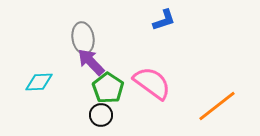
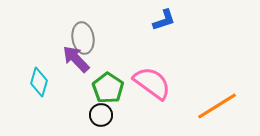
purple arrow: moved 15 px left, 3 px up
cyan diamond: rotated 72 degrees counterclockwise
orange line: rotated 6 degrees clockwise
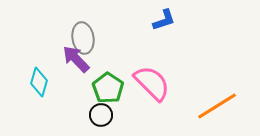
pink semicircle: rotated 9 degrees clockwise
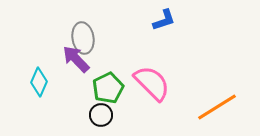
cyan diamond: rotated 8 degrees clockwise
green pentagon: rotated 12 degrees clockwise
orange line: moved 1 px down
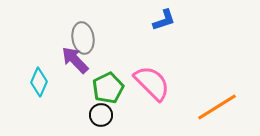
purple arrow: moved 1 px left, 1 px down
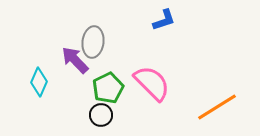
gray ellipse: moved 10 px right, 4 px down; rotated 16 degrees clockwise
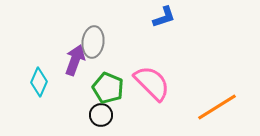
blue L-shape: moved 3 px up
purple arrow: rotated 64 degrees clockwise
green pentagon: rotated 24 degrees counterclockwise
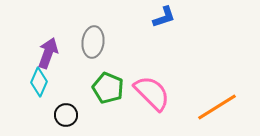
purple arrow: moved 27 px left, 7 px up
pink semicircle: moved 10 px down
black circle: moved 35 px left
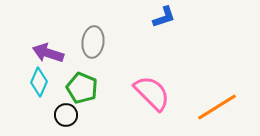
purple arrow: rotated 92 degrees counterclockwise
green pentagon: moved 26 px left
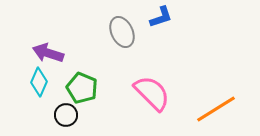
blue L-shape: moved 3 px left
gray ellipse: moved 29 px right, 10 px up; rotated 32 degrees counterclockwise
orange line: moved 1 px left, 2 px down
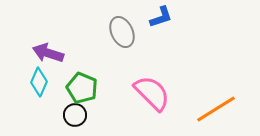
black circle: moved 9 px right
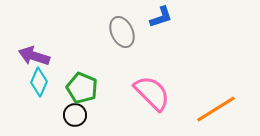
purple arrow: moved 14 px left, 3 px down
